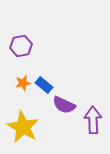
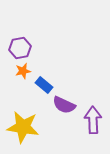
purple hexagon: moved 1 px left, 2 px down
orange star: moved 12 px up
yellow star: rotated 20 degrees counterclockwise
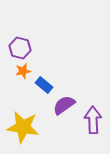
purple hexagon: rotated 25 degrees clockwise
purple semicircle: rotated 120 degrees clockwise
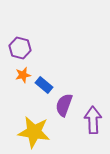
orange star: moved 4 px down
purple semicircle: rotated 35 degrees counterclockwise
yellow star: moved 11 px right, 5 px down
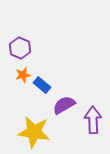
purple hexagon: rotated 10 degrees clockwise
blue rectangle: moved 2 px left
purple semicircle: rotated 40 degrees clockwise
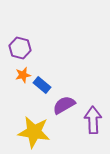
purple hexagon: rotated 10 degrees counterclockwise
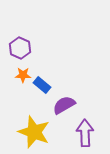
purple hexagon: rotated 10 degrees clockwise
orange star: rotated 14 degrees clockwise
purple arrow: moved 8 px left, 13 px down
yellow star: rotated 12 degrees clockwise
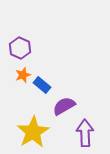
orange star: rotated 21 degrees counterclockwise
purple semicircle: moved 1 px down
yellow star: moved 1 px left; rotated 20 degrees clockwise
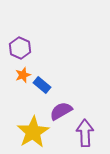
purple semicircle: moved 3 px left, 5 px down
